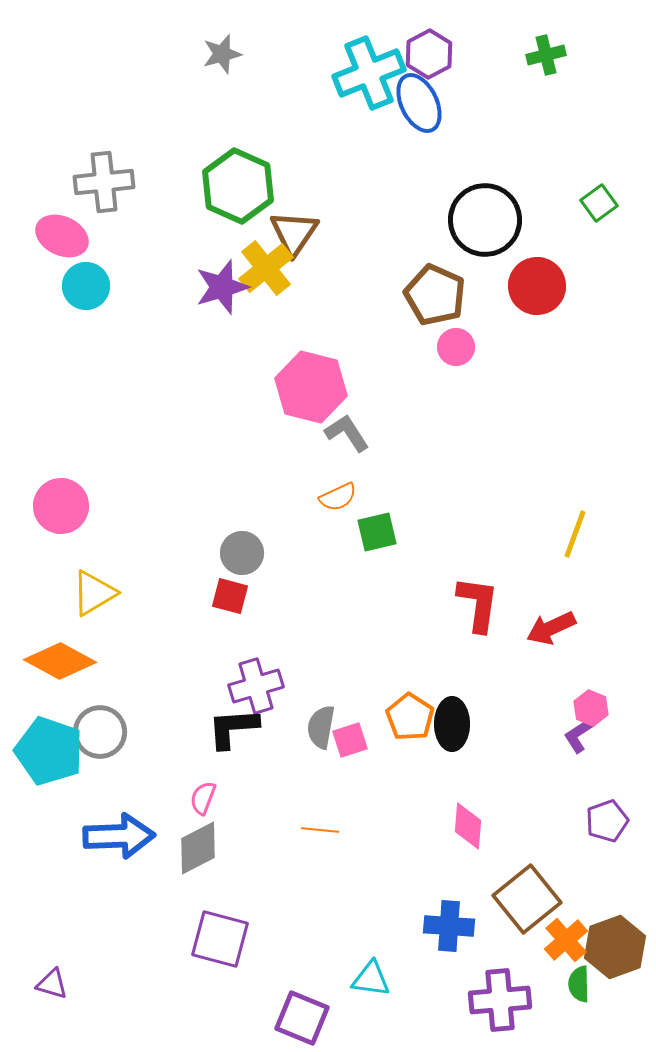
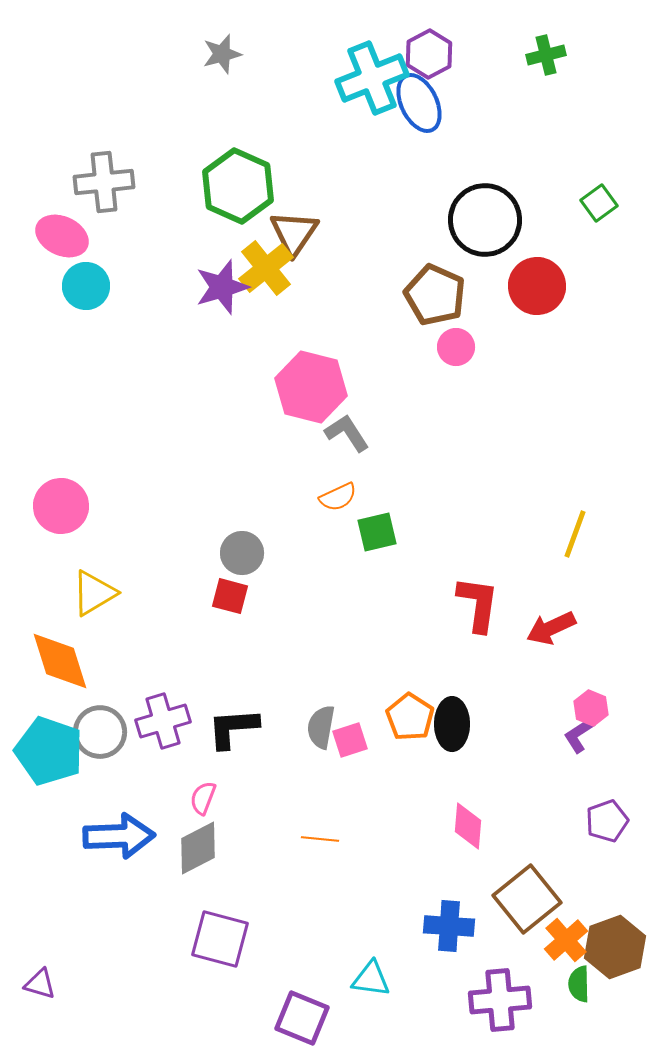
cyan cross at (369, 73): moved 3 px right, 5 px down
orange diamond at (60, 661): rotated 44 degrees clockwise
purple cross at (256, 686): moved 93 px left, 35 px down
orange line at (320, 830): moved 9 px down
purple triangle at (52, 984): moved 12 px left
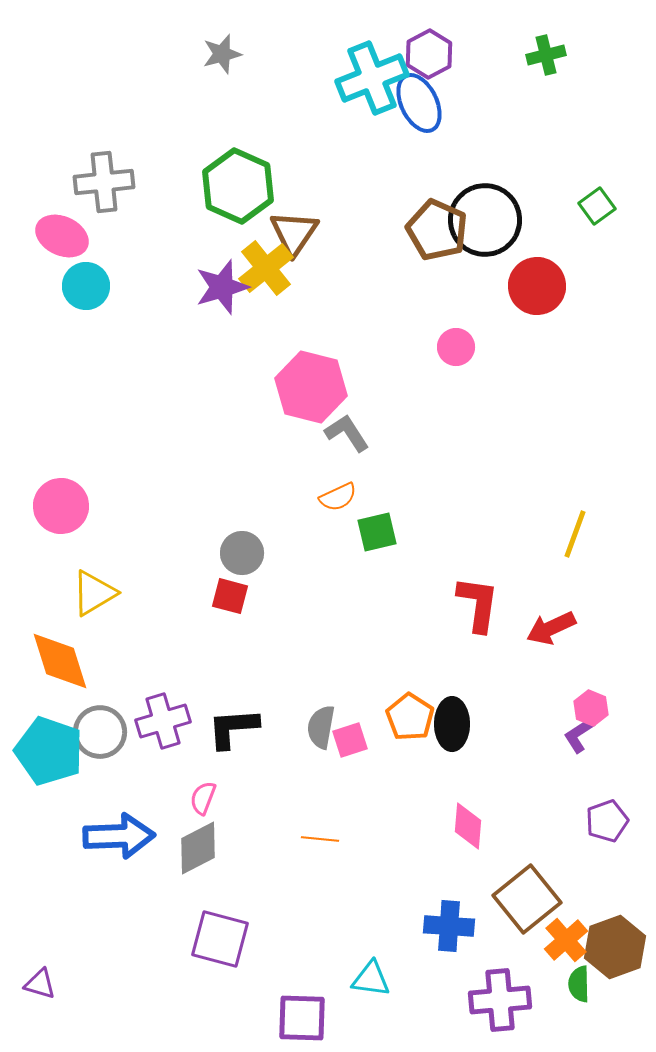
green square at (599, 203): moved 2 px left, 3 px down
brown pentagon at (435, 295): moved 2 px right, 65 px up
purple square at (302, 1018): rotated 20 degrees counterclockwise
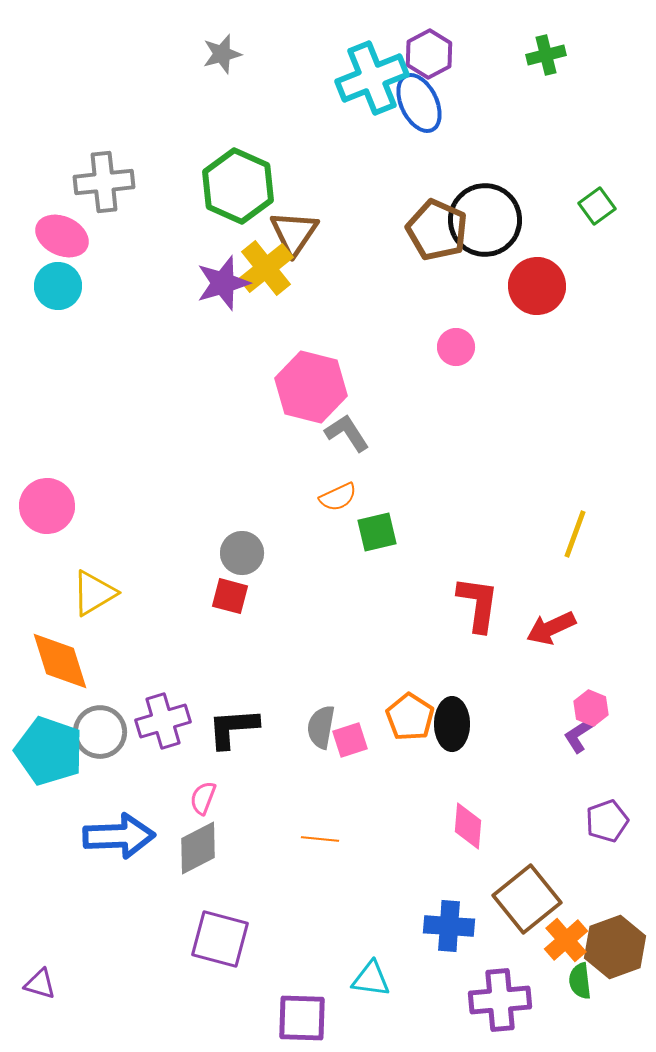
cyan circle at (86, 286): moved 28 px left
purple star at (222, 287): moved 1 px right, 4 px up
pink circle at (61, 506): moved 14 px left
green semicircle at (579, 984): moved 1 px right, 3 px up; rotated 6 degrees counterclockwise
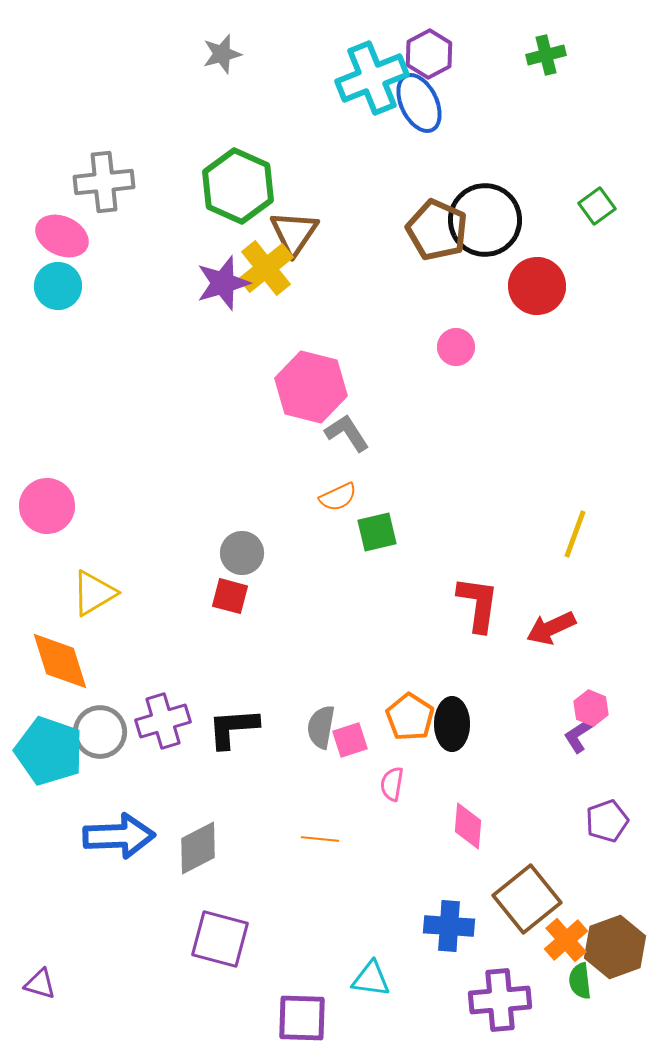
pink semicircle at (203, 798): moved 189 px right, 14 px up; rotated 12 degrees counterclockwise
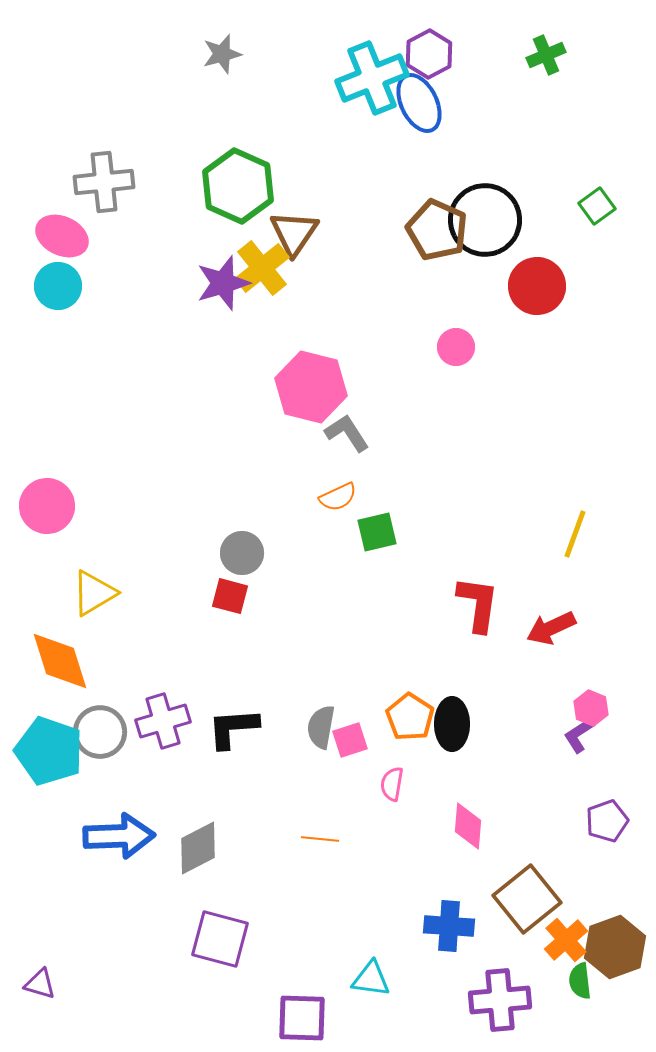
green cross at (546, 55): rotated 9 degrees counterclockwise
yellow cross at (266, 268): moved 4 px left
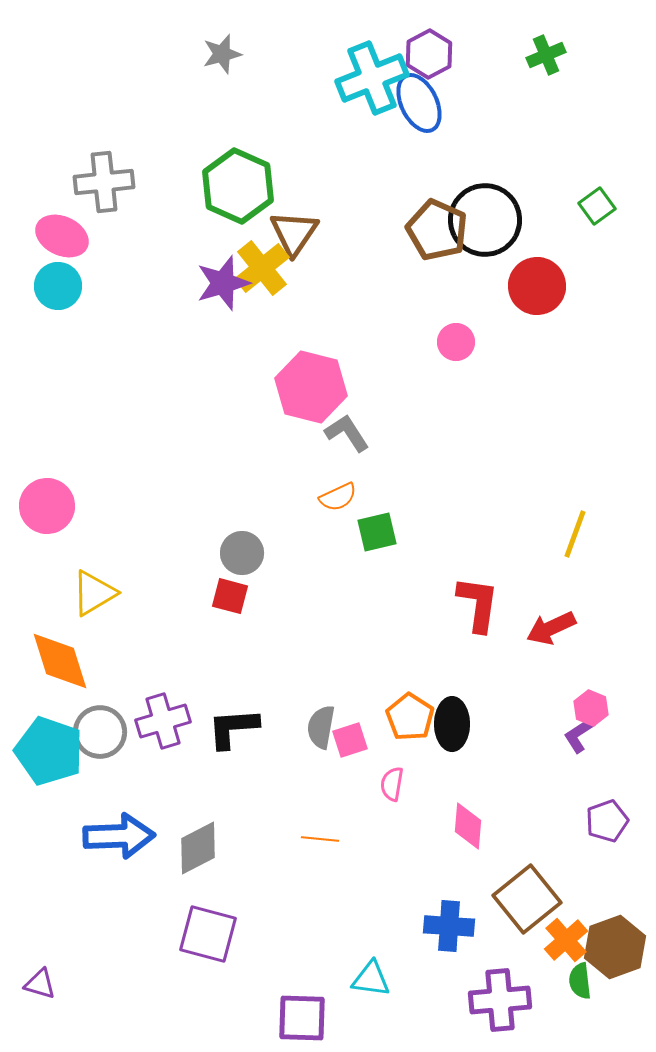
pink circle at (456, 347): moved 5 px up
purple square at (220, 939): moved 12 px left, 5 px up
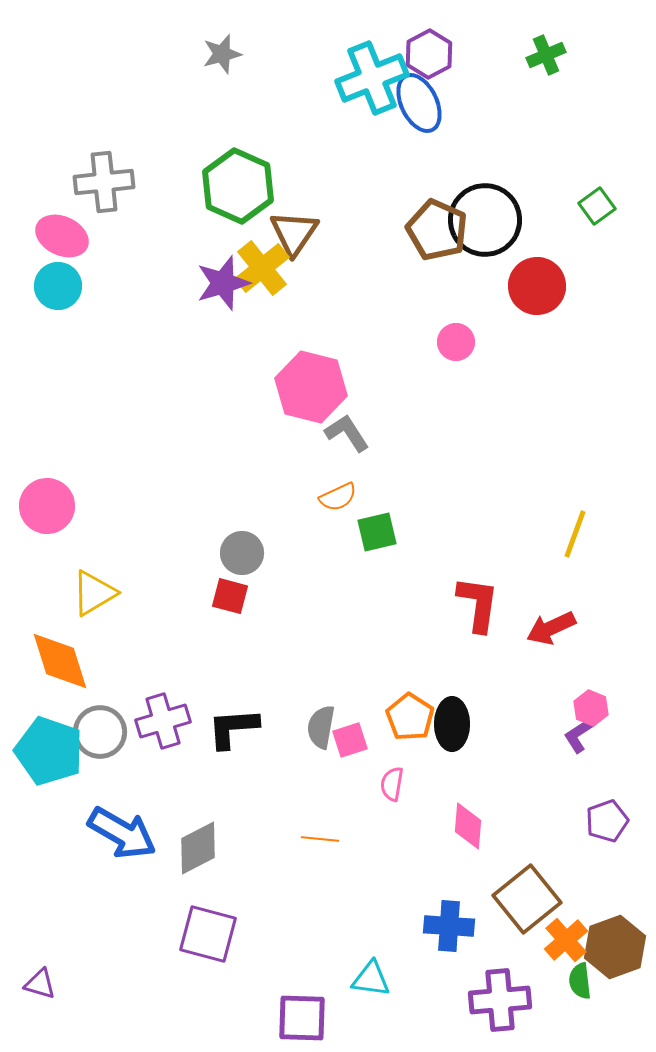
blue arrow at (119, 836): moved 3 px right, 3 px up; rotated 32 degrees clockwise
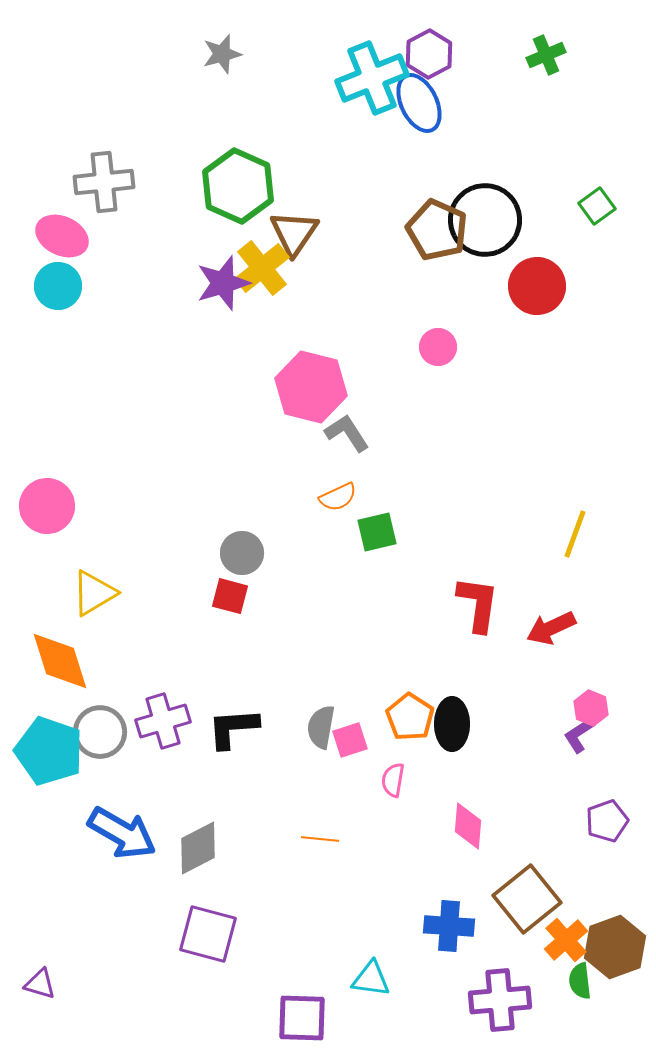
pink circle at (456, 342): moved 18 px left, 5 px down
pink semicircle at (392, 784): moved 1 px right, 4 px up
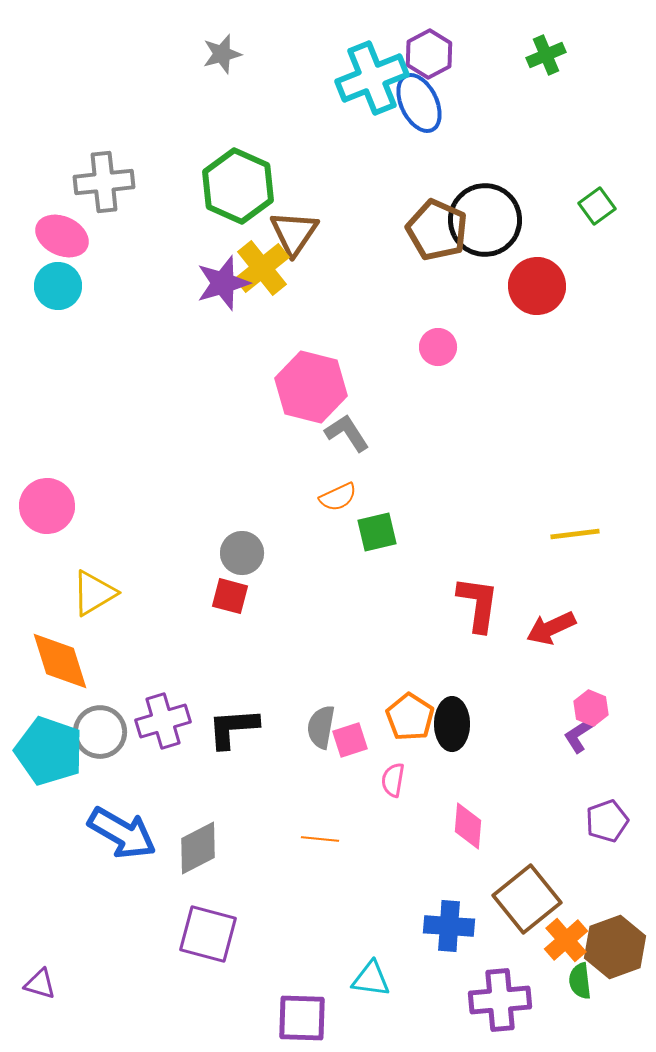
yellow line at (575, 534): rotated 63 degrees clockwise
